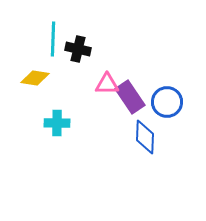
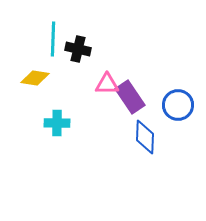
blue circle: moved 11 px right, 3 px down
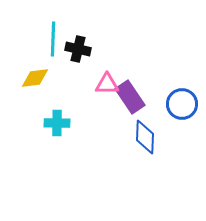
yellow diamond: rotated 16 degrees counterclockwise
blue circle: moved 4 px right, 1 px up
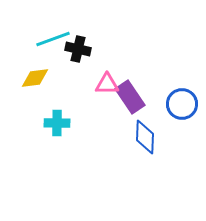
cyan line: rotated 68 degrees clockwise
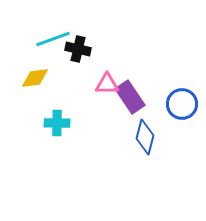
blue diamond: rotated 12 degrees clockwise
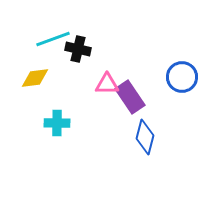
blue circle: moved 27 px up
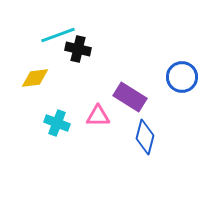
cyan line: moved 5 px right, 4 px up
pink triangle: moved 9 px left, 32 px down
purple rectangle: rotated 24 degrees counterclockwise
cyan cross: rotated 20 degrees clockwise
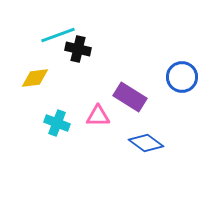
blue diamond: moved 1 px right, 6 px down; rotated 68 degrees counterclockwise
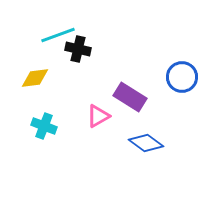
pink triangle: rotated 30 degrees counterclockwise
cyan cross: moved 13 px left, 3 px down
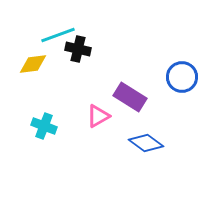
yellow diamond: moved 2 px left, 14 px up
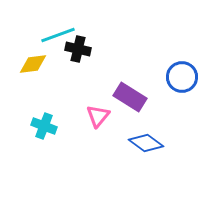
pink triangle: rotated 20 degrees counterclockwise
